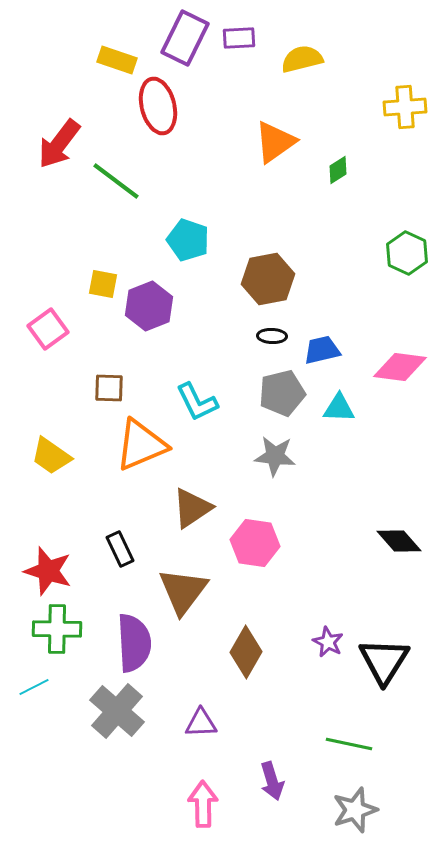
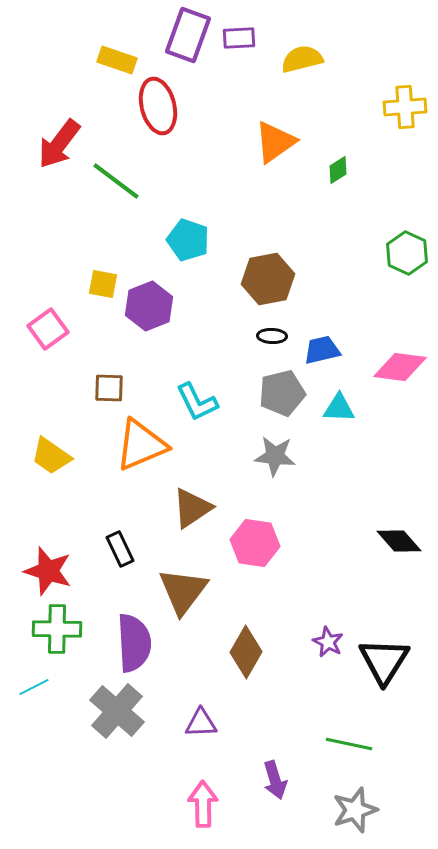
purple rectangle at (185, 38): moved 3 px right, 3 px up; rotated 6 degrees counterclockwise
purple arrow at (272, 781): moved 3 px right, 1 px up
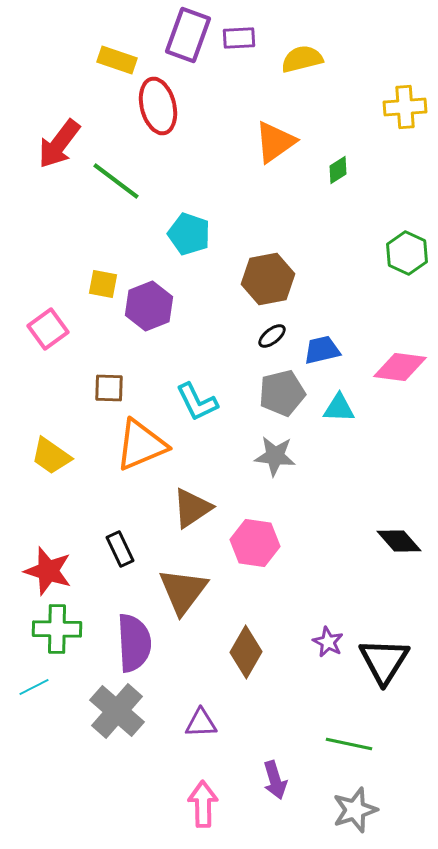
cyan pentagon at (188, 240): moved 1 px right, 6 px up
black ellipse at (272, 336): rotated 40 degrees counterclockwise
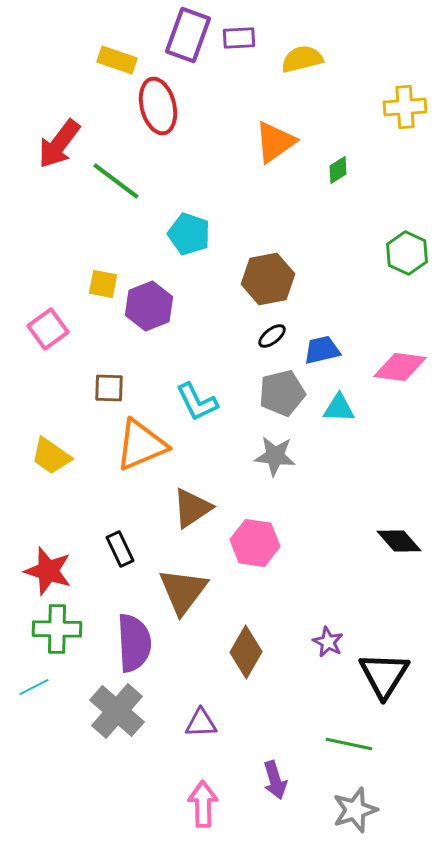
black triangle at (384, 661): moved 14 px down
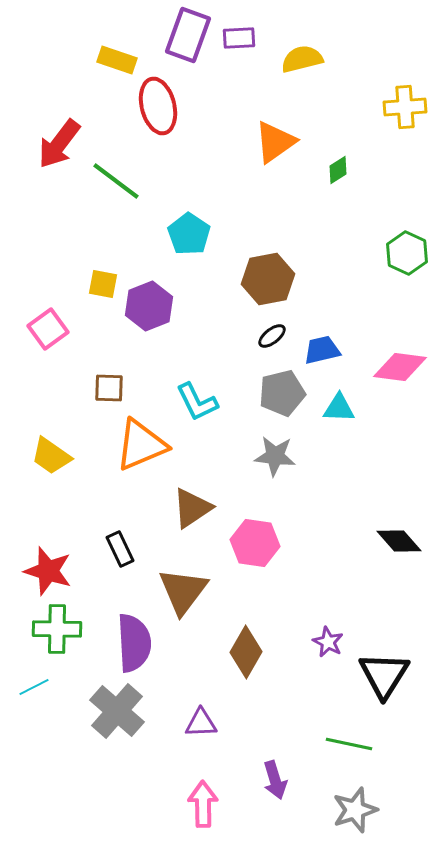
cyan pentagon at (189, 234): rotated 15 degrees clockwise
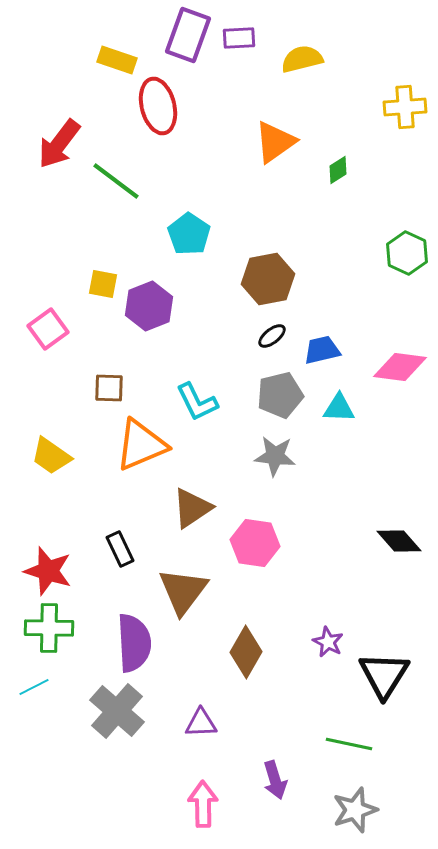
gray pentagon at (282, 393): moved 2 px left, 2 px down
green cross at (57, 629): moved 8 px left, 1 px up
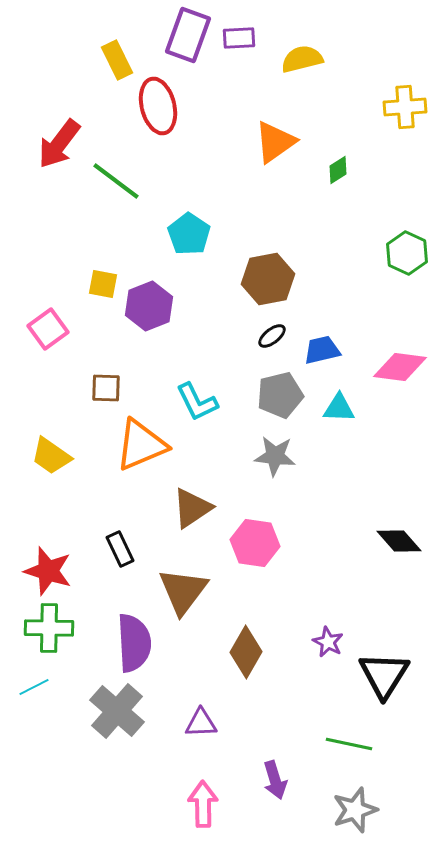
yellow rectangle at (117, 60): rotated 45 degrees clockwise
brown square at (109, 388): moved 3 px left
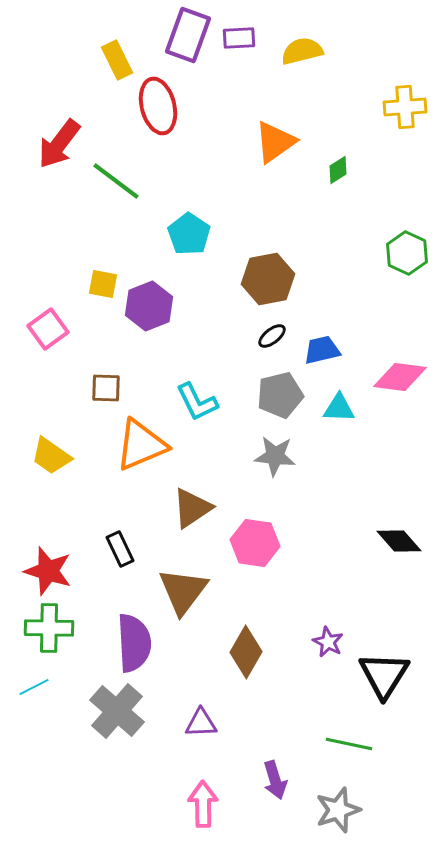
yellow semicircle at (302, 59): moved 8 px up
pink diamond at (400, 367): moved 10 px down
gray star at (355, 810): moved 17 px left
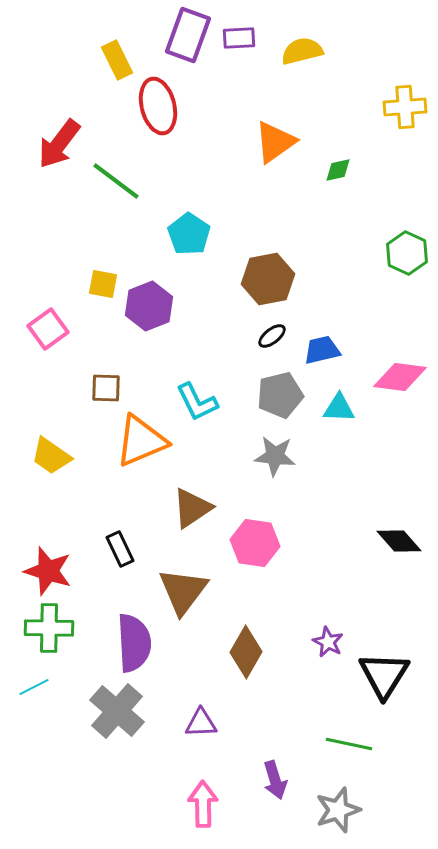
green diamond at (338, 170): rotated 20 degrees clockwise
orange triangle at (141, 445): moved 4 px up
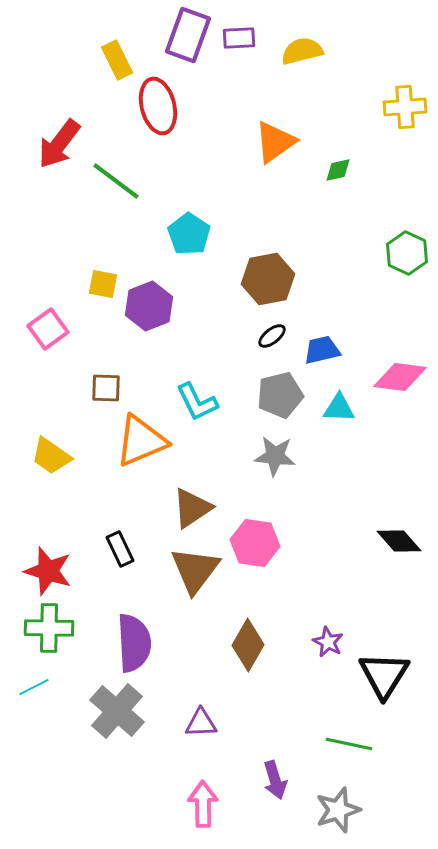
brown triangle at (183, 591): moved 12 px right, 21 px up
brown diamond at (246, 652): moved 2 px right, 7 px up
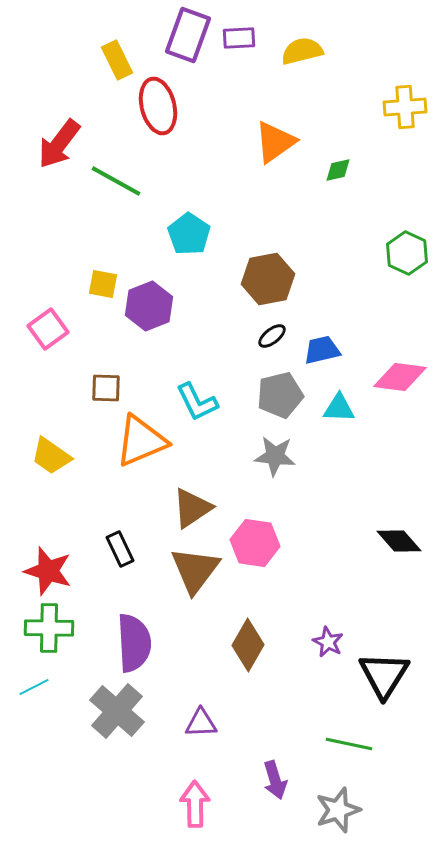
green line at (116, 181): rotated 8 degrees counterclockwise
pink arrow at (203, 804): moved 8 px left
